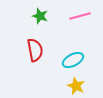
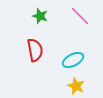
pink line: rotated 60 degrees clockwise
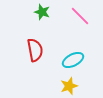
green star: moved 2 px right, 4 px up
yellow star: moved 7 px left; rotated 30 degrees clockwise
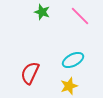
red semicircle: moved 5 px left, 23 px down; rotated 145 degrees counterclockwise
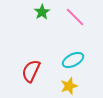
green star: rotated 21 degrees clockwise
pink line: moved 5 px left, 1 px down
red semicircle: moved 1 px right, 2 px up
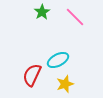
cyan ellipse: moved 15 px left
red semicircle: moved 1 px right, 4 px down
yellow star: moved 4 px left, 2 px up
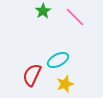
green star: moved 1 px right, 1 px up
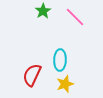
cyan ellipse: moved 2 px right; rotated 60 degrees counterclockwise
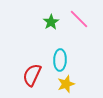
green star: moved 8 px right, 11 px down
pink line: moved 4 px right, 2 px down
yellow star: moved 1 px right
